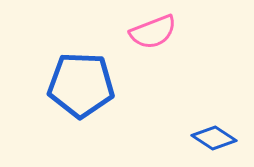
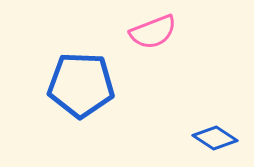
blue diamond: moved 1 px right
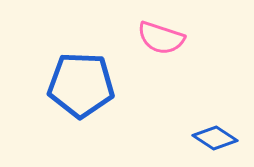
pink semicircle: moved 8 px right, 6 px down; rotated 39 degrees clockwise
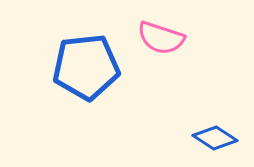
blue pentagon: moved 5 px right, 18 px up; rotated 8 degrees counterclockwise
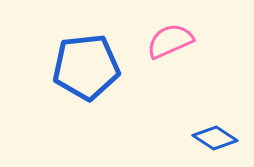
pink semicircle: moved 9 px right, 3 px down; rotated 138 degrees clockwise
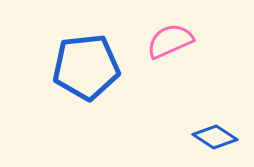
blue diamond: moved 1 px up
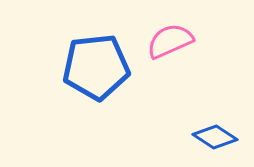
blue pentagon: moved 10 px right
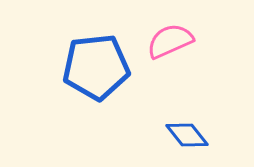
blue diamond: moved 28 px left, 2 px up; rotated 18 degrees clockwise
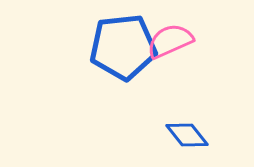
blue pentagon: moved 27 px right, 20 px up
